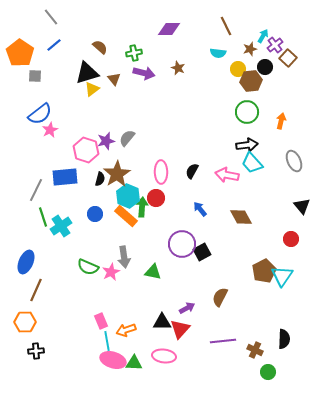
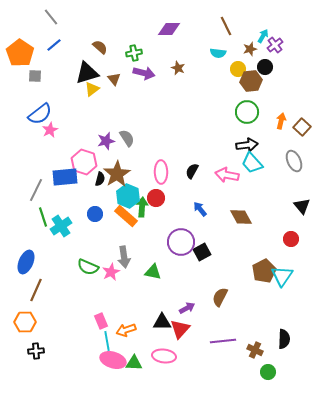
brown square at (288, 58): moved 14 px right, 69 px down
gray semicircle at (127, 138): rotated 108 degrees clockwise
pink hexagon at (86, 150): moved 2 px left, 12 px down
purple circle at (182, 244): moved 1 px left, 2 px up
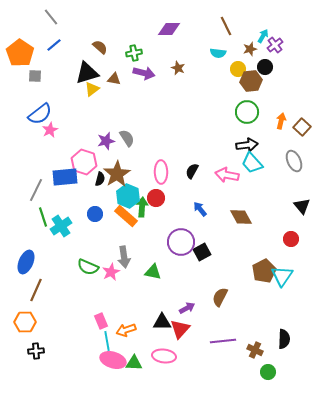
brown triangle at (114, 79): rotated 40 degrees counterclockwise
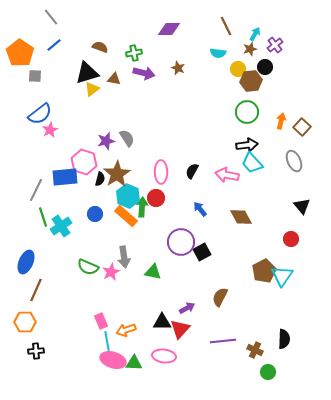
cyan arrow at (263, 36): moved 8 px left, 2 px up
brown semicircle at (100, 47): rotated 21 degrees counterclockwise
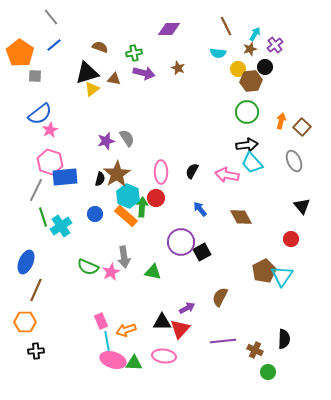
pink hexagon at (84, 162): moved 34 px left
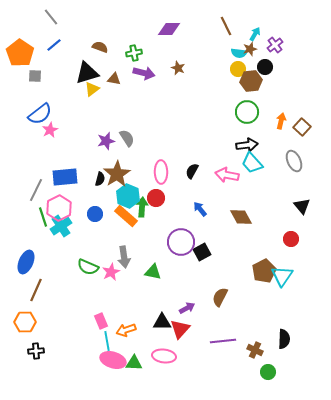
cyan semicircle at (218, 53): moved 21 px right
pink hexagon at (50, 162): moved 9 px right, 46 px down; rotated 15 degrees clockwise
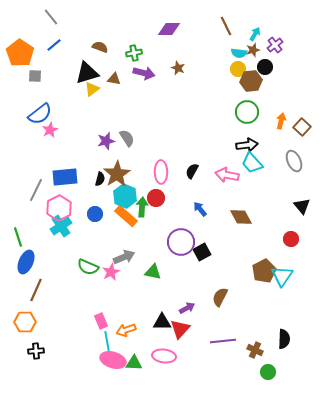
brown star at (250, 49): moved 3 px right, 1 px down
cyan hexagon at (128, 196): moved 3 px left
green line at (43, 217): moved 25 px left, 20 px down
gray arrow at (124, 257): rotated 105 degrees counterclockwise
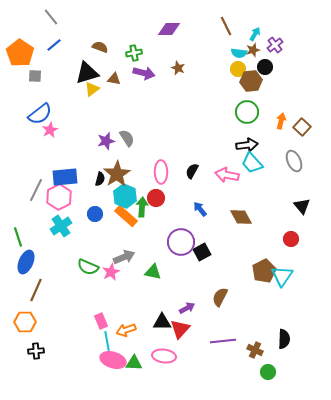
pink hexagon at (59, 208): moved 11 px up
